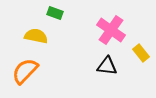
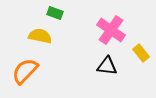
yellow semicircle: moved 4 px right
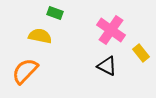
black triangle: rotated 20 degrees clockwise
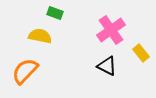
pink cross: rotated 20 degrees clockwise
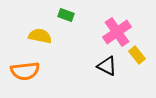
green rectangle: moved 11 px right, 2 px down
pink cross: moved 6 px right, 2 px down
yellow rectangle: moved 4 px left, 2 px down
orange semicircle: rotated 140 degrees counterclockwise
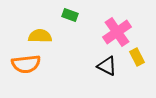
green rectangle: moved 4 px right
yellow semicircle: rotated 10 degrees counterclockwise
yellow rectangle: moved 2 px down; rotated 12 degrees clockwise
orange semicircle: moved 1 px right, 7 px up
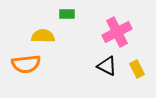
green rectangle: moved 3 px left, 1 px up; rotated 21 degrees counterclockwise
pink cross: rotated 8 degrees clockwise
yellow semicircle: moved 3 px right
yellow rectangle: moved 12 px down
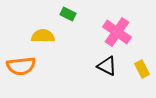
green rectangle: moved 1 px right; rotated 28 degrees clockwise
pink cross: rotated 28 degrees counterclockwise
orange semicircle: moved 5 px left, 2 px down
yellow rectangle: moved 5 px right
